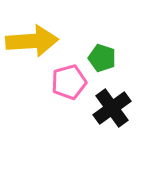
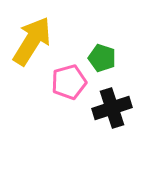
yellow arrow: rotated 54 degrees counterclockwise
black cross: rotated 18 degrees clockwise
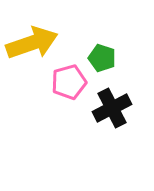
yellow arrow: moved 2 px down; rotated 39 degrees clockwise
black cross: rotated 9 degrees counterclockwise
